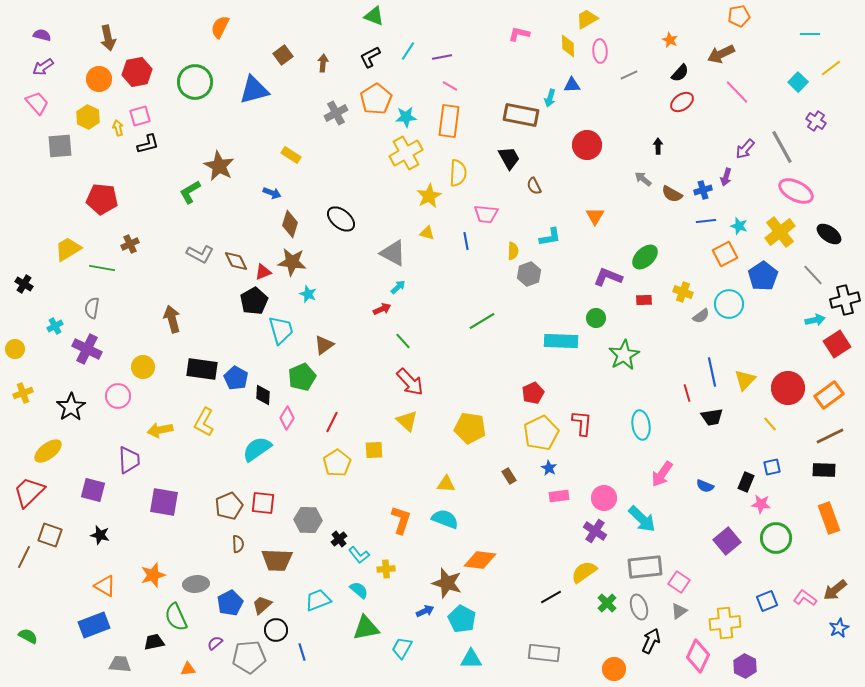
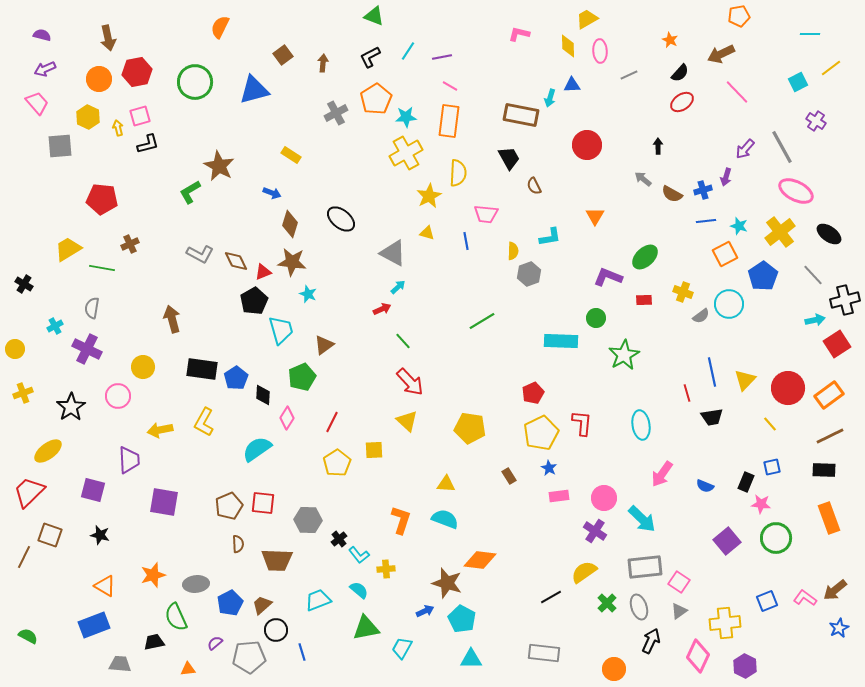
purple arrow at (43, 67): moved 2 px right, 2 px down; rotated 10 degrees clockwise
cyan square at (798, 82): rotated 18 degrees clockwise
blue pentagon at (236, 378): rotated 10 degrees clockwise
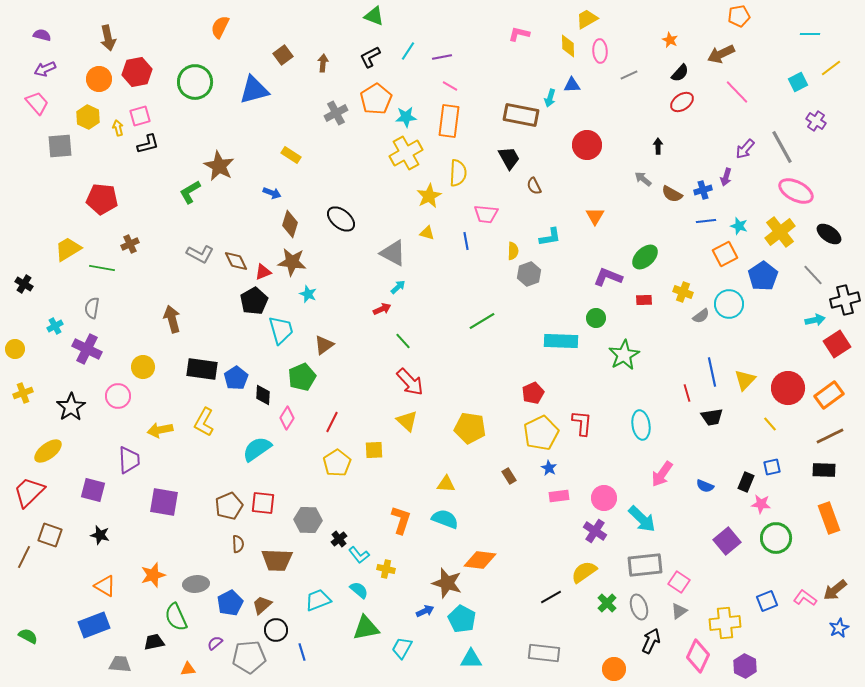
gray rectangle at (645, 567): moved 2 px up
yellow cross at (386, 569): rotated 18 degrees clockwise
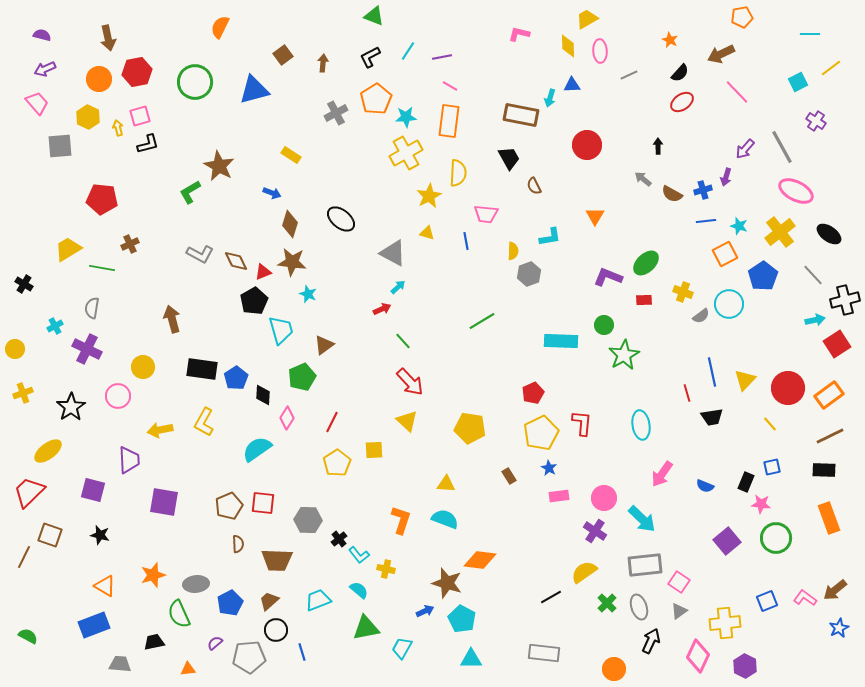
orange pentagon at (739, 16): moved 3 px right, 1 px down
green ellipse at (645, 257): moved 1 px right, 6 px down
green circle at (596, 318): moved 8 px right, 7 px down
brown trapezoid at (262, 605): moved 7 px right, 4 px up
green semicircle at (176, 617): moved 3 px right, 3 px up
